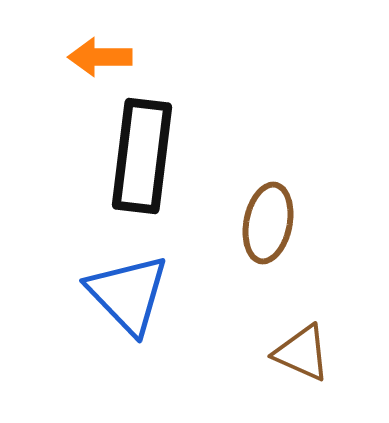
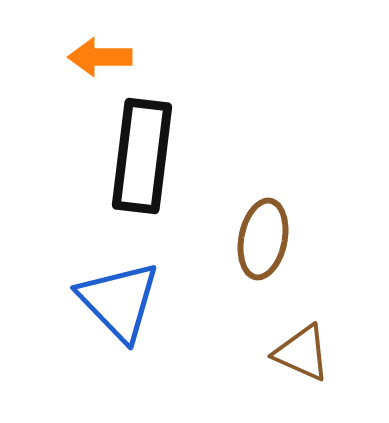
brown ellipse: moved 5 px left, 16 px down
blue triangle: moved 9 px left, 7 px down
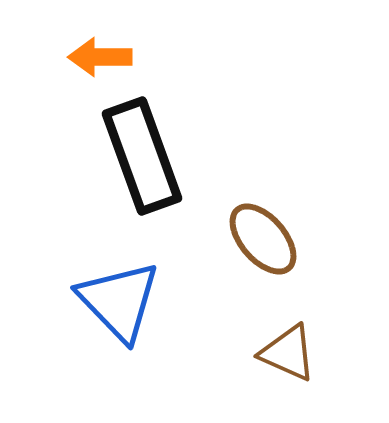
black rectangle: rotated 27 degrees counterclockwise
brown ellipse: rotated 52 degrees counterclockwise
brown triangle: moved 14 px left
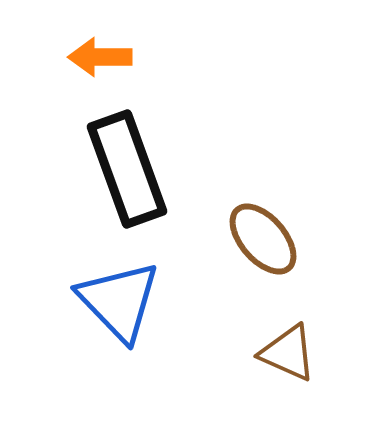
black rectangle: moved 15 px left, 13 px down
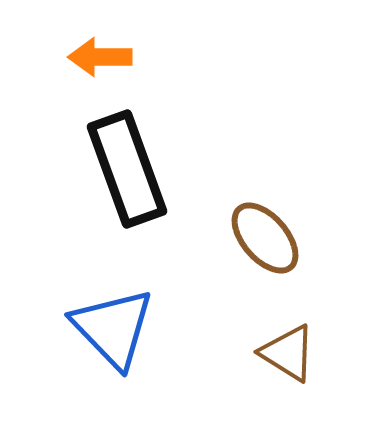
brown ellipse: moved 2 px right, 1 px up
blue triangle: moved 6 px left, 27 px down
brown triangle: rotated 8 degrees clockwise
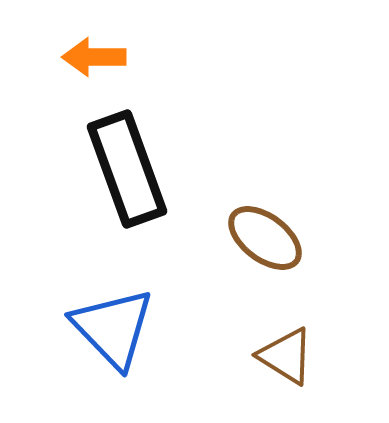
orange arrow: moved 6 px left
brown ellipse: rotated 12 degrees counterclockwise
brown triangle: moved 2 px left, 3 px down
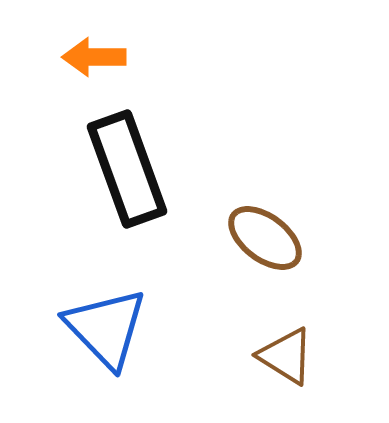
blue triangle: moved 7 px left
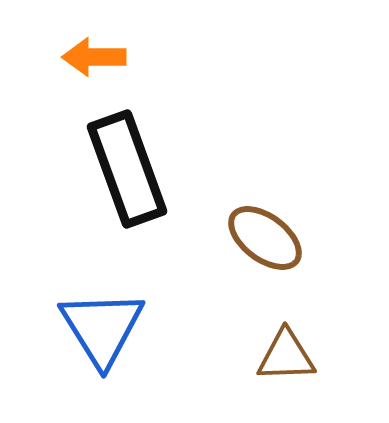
blue triangle: moved 4 px left; rotated 12 degrees clockwise
brown triangle: rotated 34 degrees counterclockwise
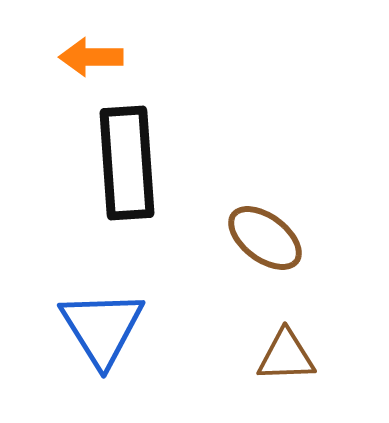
orange arrow: moved 3 px left
black rectangle: moved 6 px up; rotated 16 degrees clockwise
